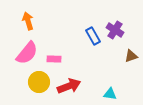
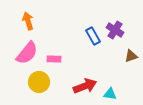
red arrow: moved 16 px right
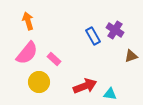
pink rectangle: rotated 40 degrees clockwise
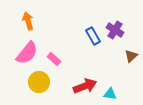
brown triangle: rotated 24 degrees counterclockwise
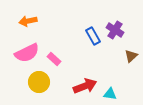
orange arrow: rotated 84 degrees counterclockwise
pink semicircle: rotated 25 degrees clockwise
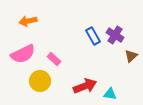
purple cross: moved 5 px down
pink semicircle: moved 4 px left, 1 px down
yellow circle: moved 1 px right, 1 px up
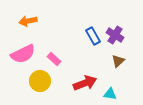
brown triangle: moved 13 px left, 5 px down
red arrow: moved 3 px up
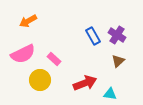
orange arrow: rotated 18 degrees counterclockwise
purple cross: moved 2 px right
yellow circle: moved 1 px up
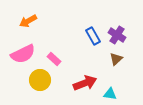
brown triangle: moved 2 px left, 2 px up
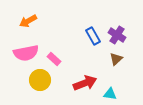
pink semicircle: moved 3 px right, 1 px up; rotated 15 degrees clockwise
